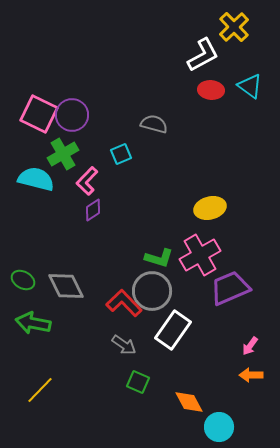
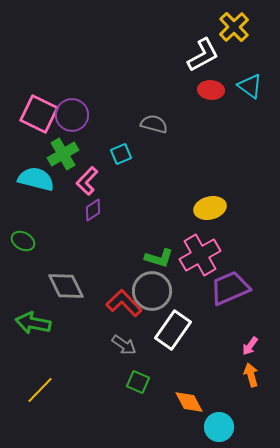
green ellipse: moved 39 px up
orange arrow: rotated 75 degrees clockwise
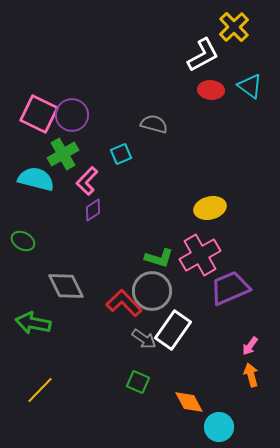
gray arrow: moved 20 px right, 6 px up
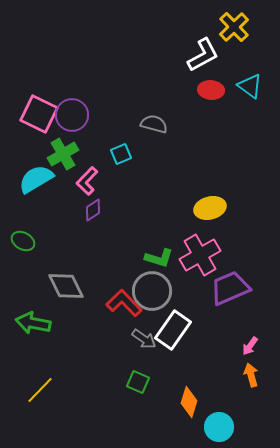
cyan semicircle: rotated 45 degrees counterclockwise
orange diamond: rotated 44 degrees clockwise
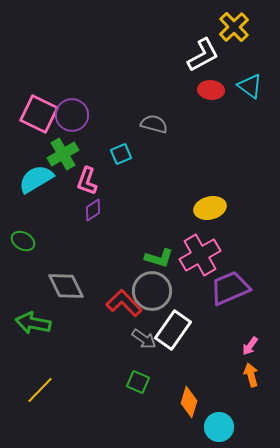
pink L-shape: rotated 24 degrees counterclockwise
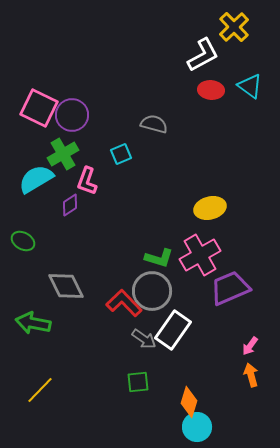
pink square: moved 6 px up
purple diamond: moved 23 px left, 5 px up
green square: rotated 30 degrees counterclockwise
cyan circle: moved 22 px left
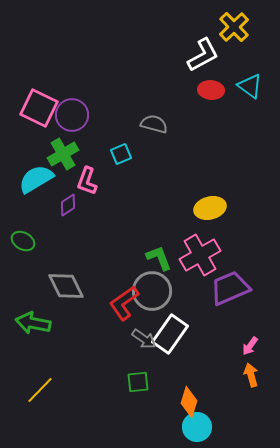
purple diamond: moved 2 px left
green L-shape: rotated 128 degrees counterclockwise
red L-shape: rotated 81 degrees counterclockwise
white rectangle: moved 3 px left, 4 px down
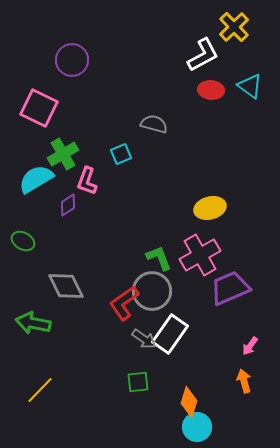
purple circle: moved 55 px up
orange arrow: moved 7 px left, 6 px down
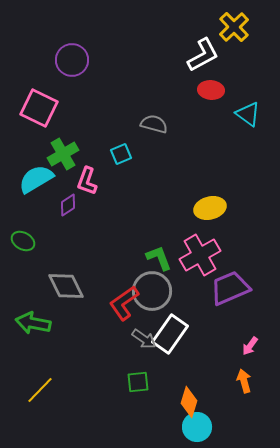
cyan triangle: moved 2 px left, 28 px down
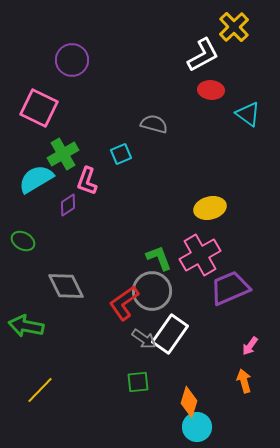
green arrow: moved 7 px left, 3 px down
